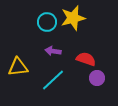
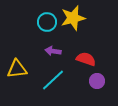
yellow triangle: moved 1 px left, 2 px down
purple circle: moved 3 px down
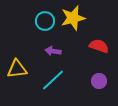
cyan circle: moved 2 px left, 1 px up
red semicircle: moved 13 px right, 13 px up
purple circle: moved 2 px right
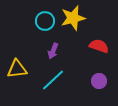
purple arrow: rotated 77 degrees counterclockwise
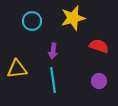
cyan circle: moved 13 px left
purple arrow: rotated 14 degrees counterclockwise
cyan line: rotated 55 degrees counterclockwise
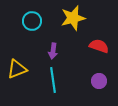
yellow triangle: rotated 15 degrees counterclockwise
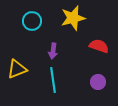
purple circle: moved 1 px left, 1 px down
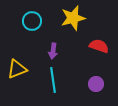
purple circle: moved 2 px left, 2 px down
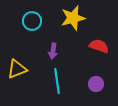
cyan line: moved 4 px right, 1 px down
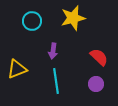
red semicircle: moved 11 px down; rotated 24 degrees clockwise
cyan line: moved 1 px left
